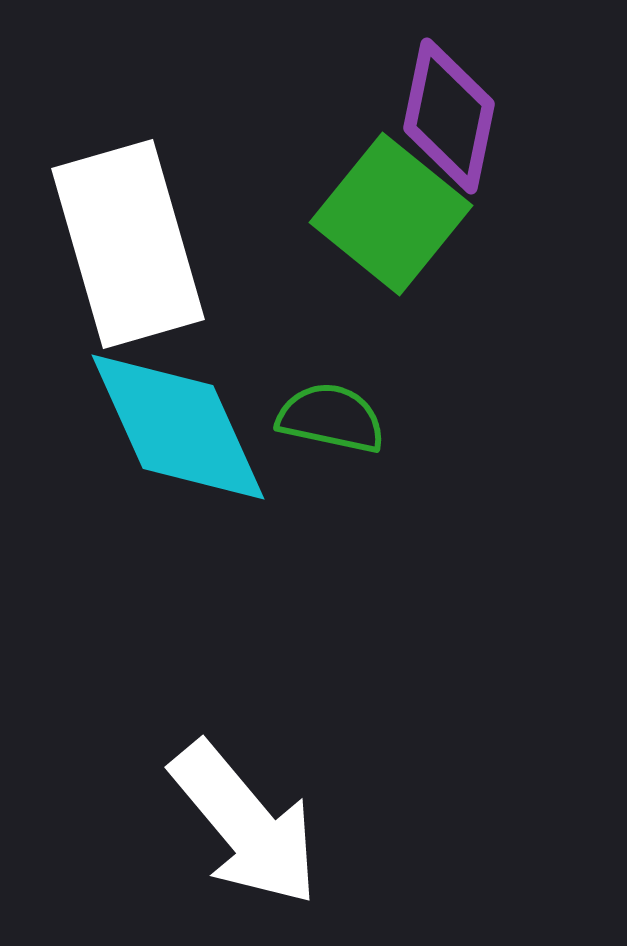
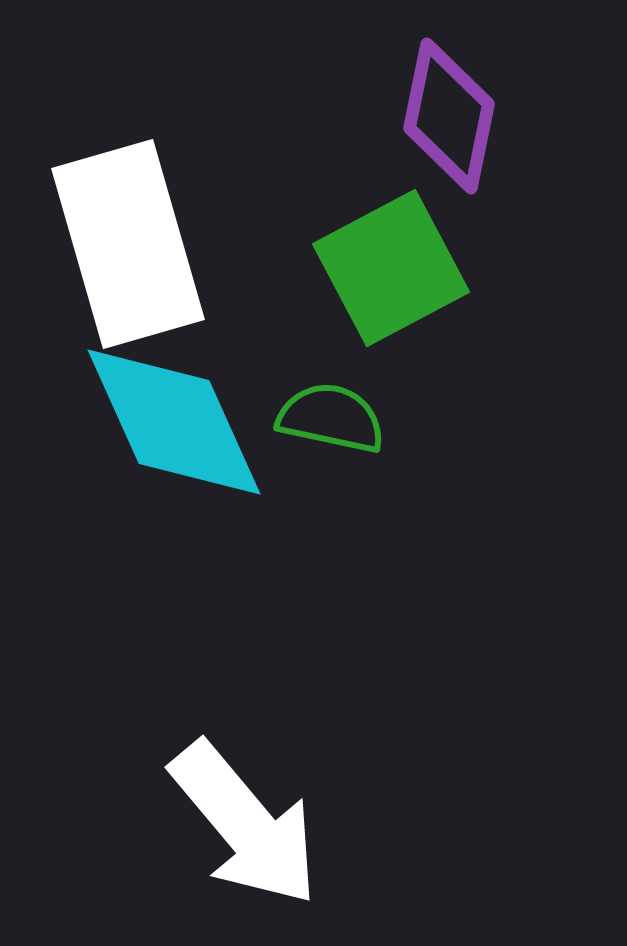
green square: moved 54 px down; rotated 23 degrees clockwise
cyan diamond: moved 4 px left, 5 px up
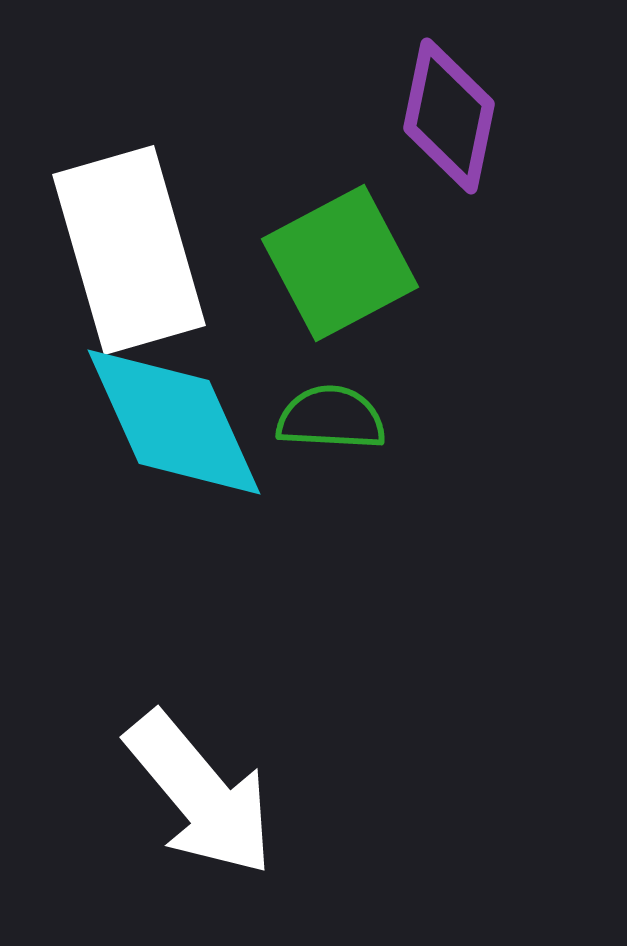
white rectangle: moved 1 px right, 6 px down
green square: moved 51 px left, 5 px up
green semicircle: rotated 9 degrees counterclockwise
white arrow: moved 45 px left, 30 px up
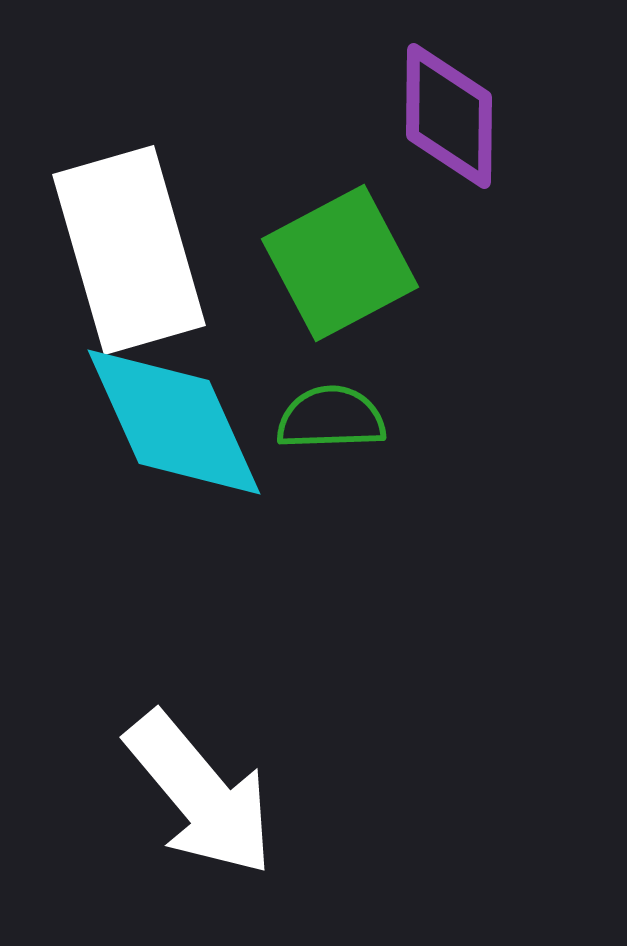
purple diamond: rotated 11 degrees counterclockwise
green semicircle: rotated 5 degrees counterclockwise
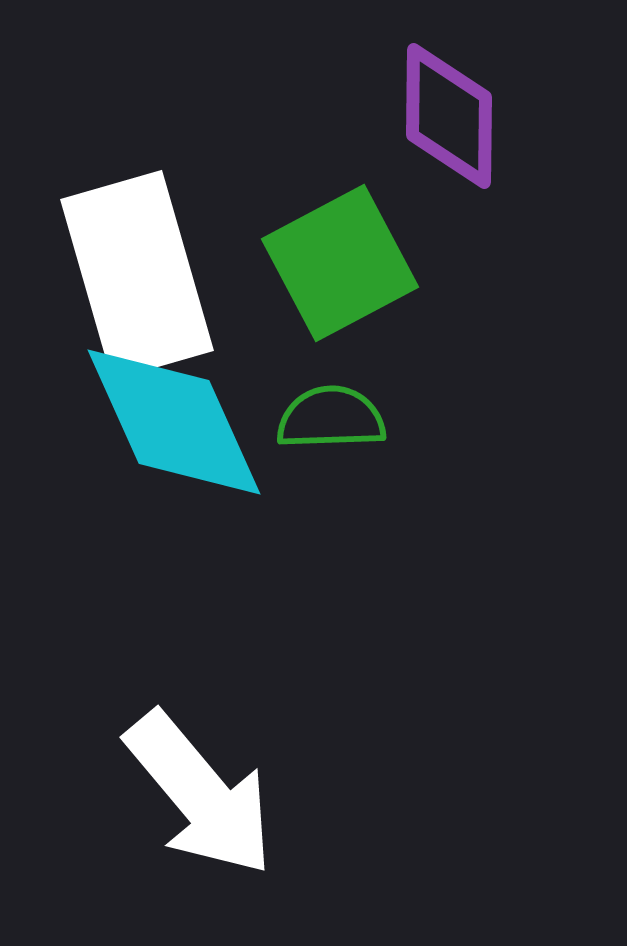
white rectangle: moved 8 px right, 25 px down
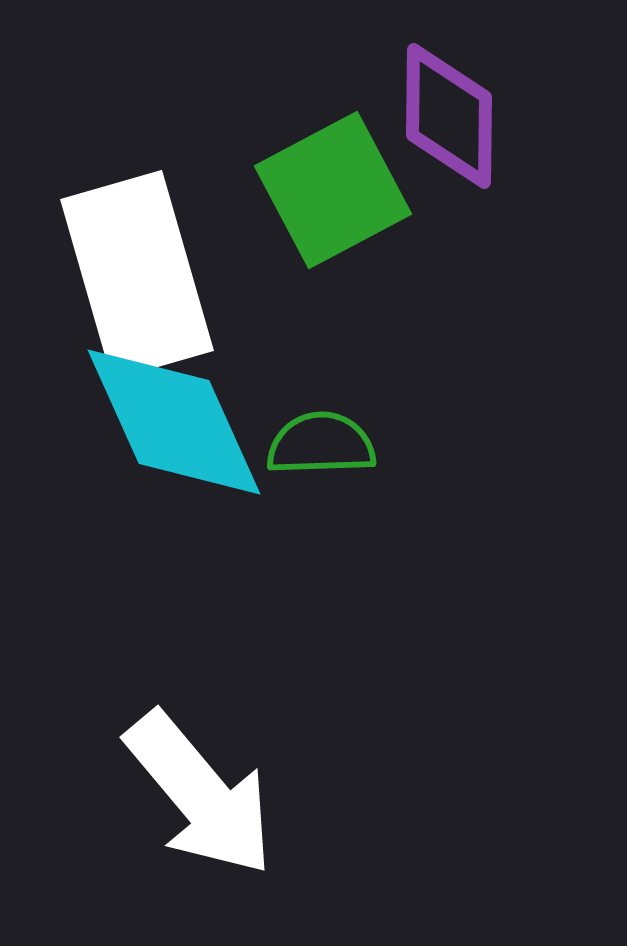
green square: moved 7 px left, 73 px up
green semicircle: moved 10 px left, 26 px down
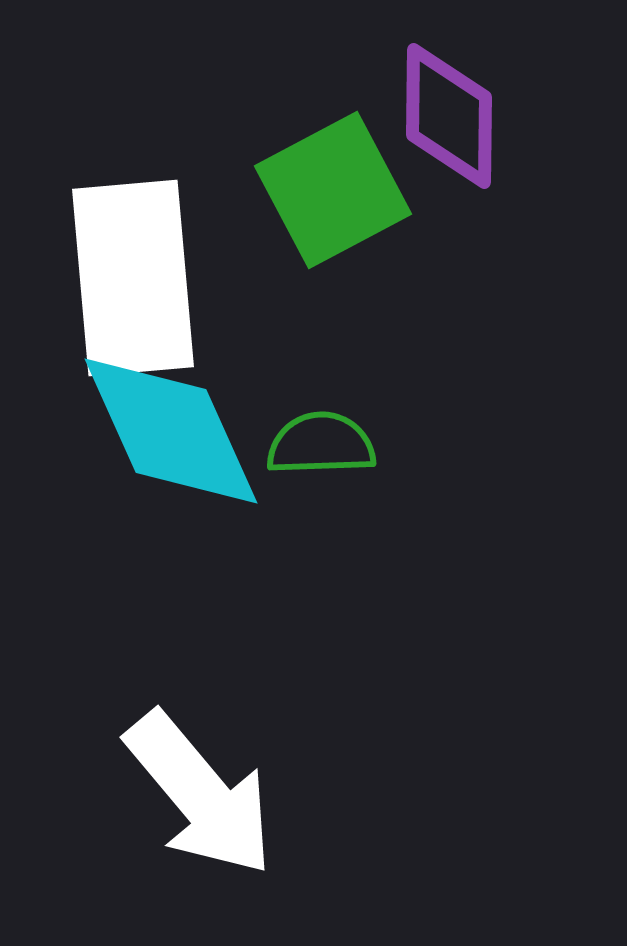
white rectangle: moved 4 px left, 3 px down; rotated 11 degrees clockwise
cyan diamond: moved 3 px left, 9 px down
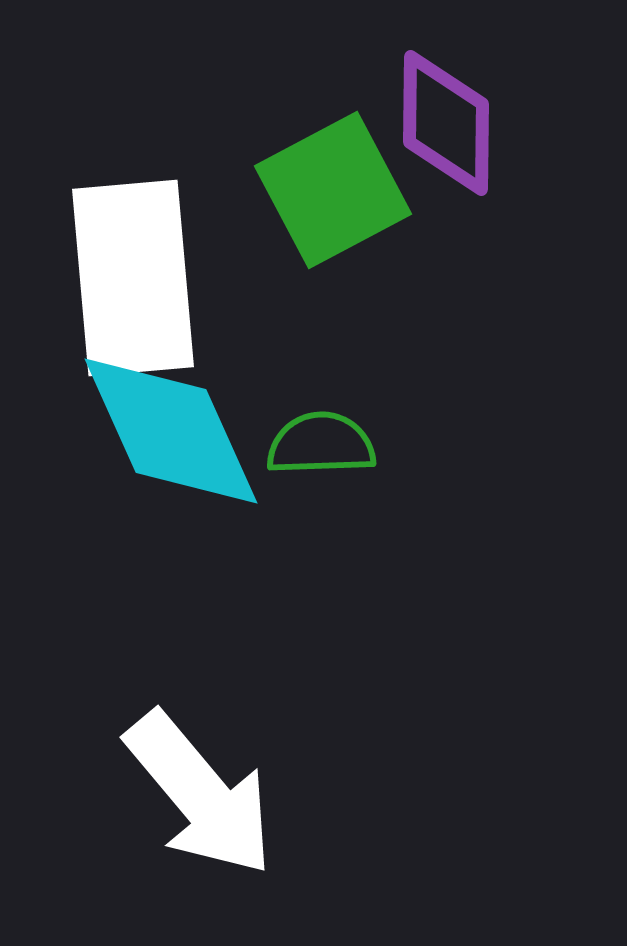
purple diamond: moved 3 px left, 7 px down
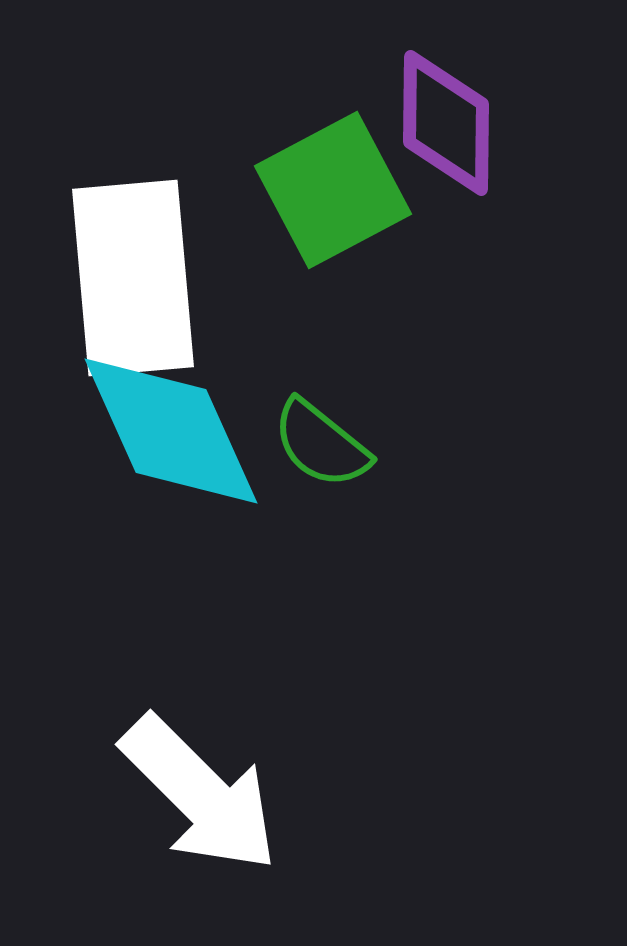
green semicircle: rotated 139 degrees counterclockwise
white arrow: rotated 5 degrees counterclockwise
